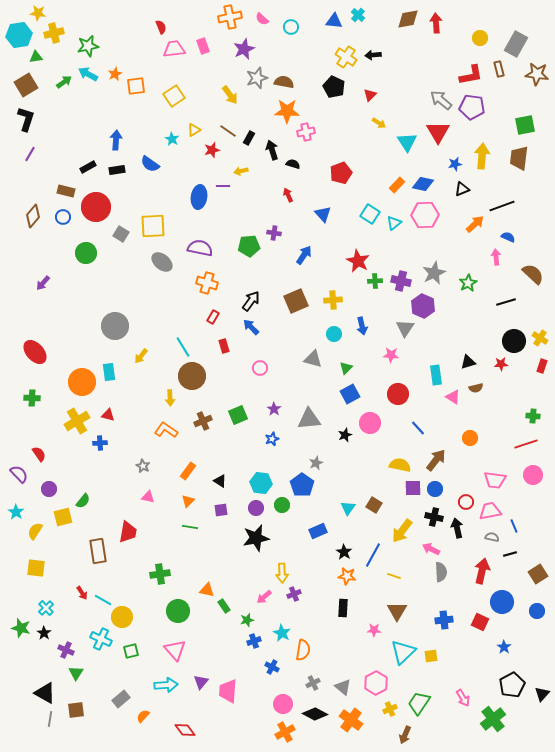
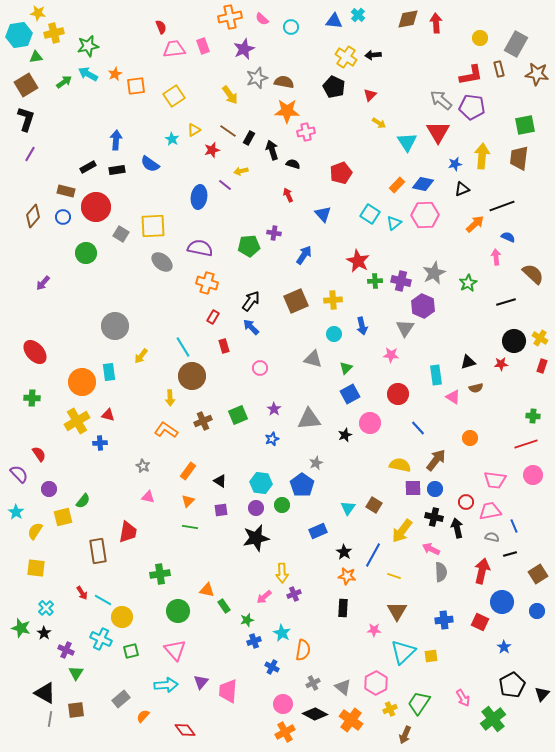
purple line at (223, 186): moved 2 px right, 1 px up; rotated 40 degrees clockwise
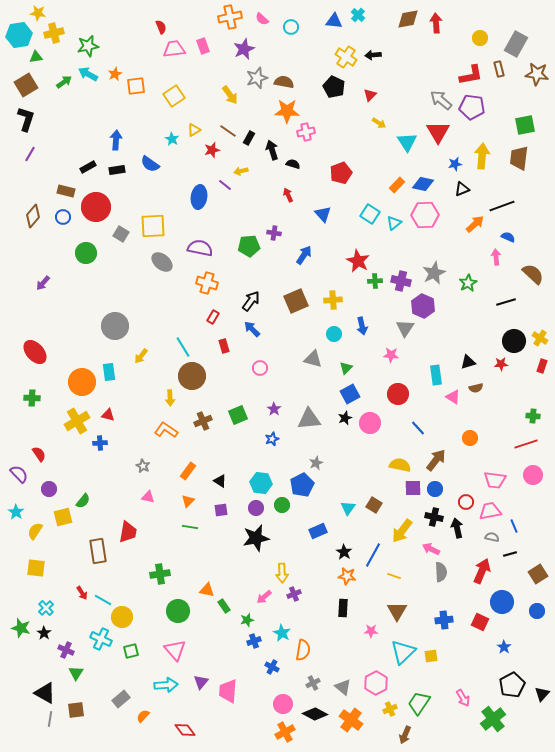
blue arrow at (251, 327): moved 1 px right, 2 px down
black star at (345, 435): moved 17 px up
blue pentagon at (302, 485): rotated 10 degrees clockwise
red arrow at (482, 571): rotated 10 degrees clockwise
pink star at (374, 630): moved 3 px left, 1 px down
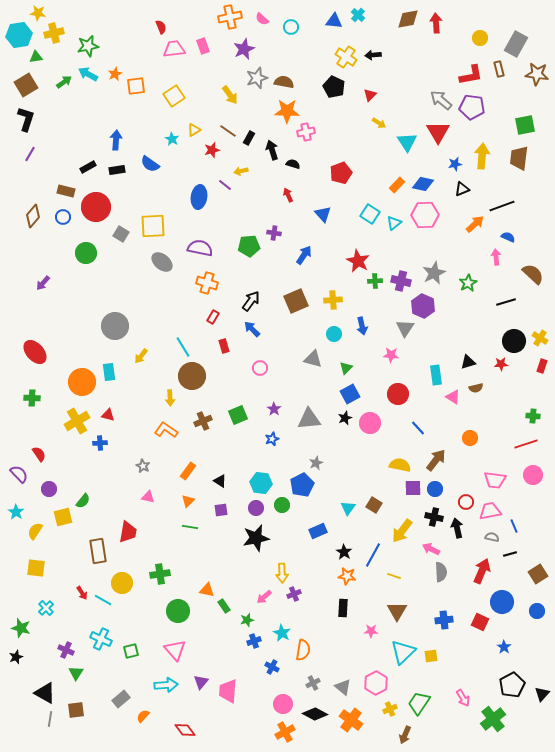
yellow circle at (122, 617): moved 34 px up
black star at (44, 633): moved 28 px left, 24 px down; rotated 16 degrees clockwise
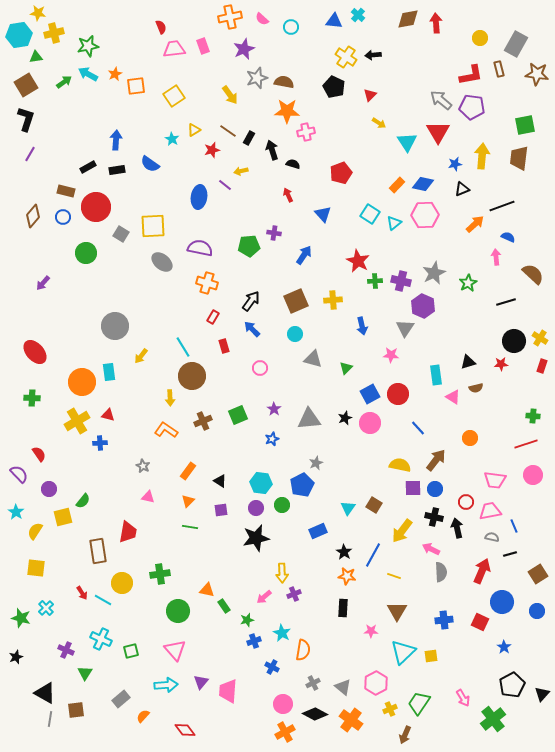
cyan circle at (334, 334): moved 39 px left
blue square at (350, 394): moved 20 px right
green star at (21, 628): moved 10 px up
green triangle at (76, 673): moved 9 px right
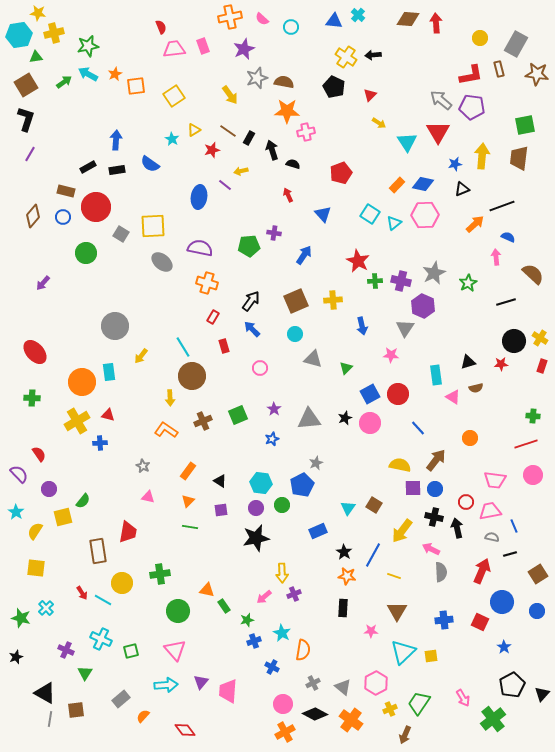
brown diamond at (408, 19): rotated 15 degrees clockwise
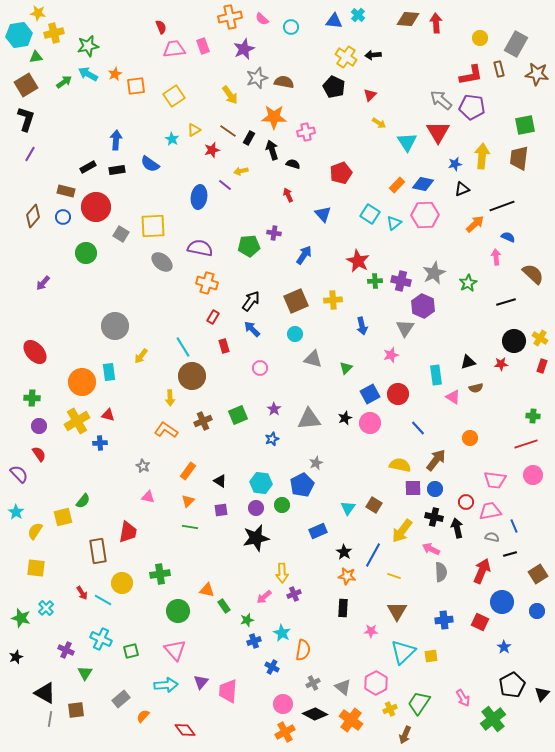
orange star at (287, 111): moved 13 px left, 6 px down
pink star at (391, 355): rotated 21 degrees counterclockwise
purple circle at (49, 489): moved 10 px left, 63 px up
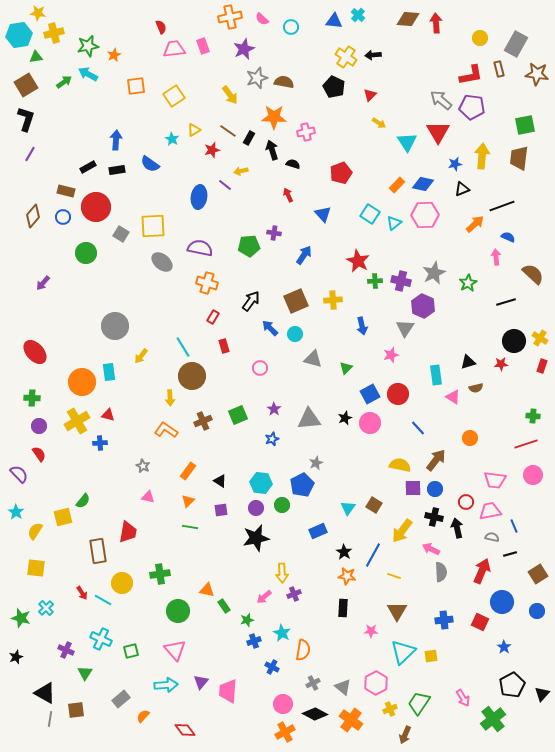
orange star at (115, 74): moved 1 px left, 19 px up
blue arrow at (252, 329): moved 18 px right, 1 px up
